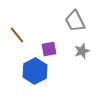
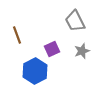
brown line: rotated 18 degrees clockwise
purple square: moved 3 px right; rotated 14 degrees counterclockwise
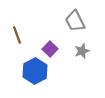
purple square: moved 2 px left; rotated 21 degrees counterclockwise
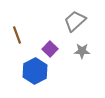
gray trapezoid: rotated 75 degrees clockwise
gray star: rotated 21 degrees clockwise
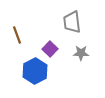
gray trapezoid: moved 3 px left, 1 px down; rotated 55 degrees counterclockwise
gray star: moved 1 px left, 2 px down
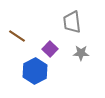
brown line: moved 1 px down; rotated 36 degrees counterclockwise
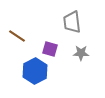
purple square: rotated 28 degrees counterclockwise
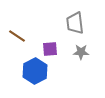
gray trapezoid: moved 3 px right, 1 px down
purple square: rotated 21 degrees counterclockwise
gray star: moved 1 px up
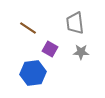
brown line: moved 11 px right, 8 px up
purple square: rotated 35 degrees clockwise
blue hexagon: moved 2 px left, 2 px down; rotated 20 degrees clockwise
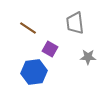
gray star: moved 7 px right, 5 px down
blue hexagon: moved 1 px right, 1 px up
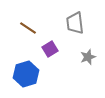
purple square: rotated 28 degrees clockwise
gray star: rotated 21 degrees counterclockwise
blue hexagon: moved 8 px left, 2 px down; rotated 10 degrees counterclockwise
